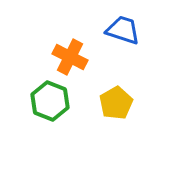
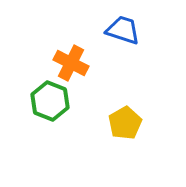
orange cross: moved 1 px right, 6 px down
yellow pentagon: moved 9 px right, 20 px down
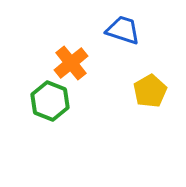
orange cross: rotated 24 degrees clockwise
yellow pentagon: moved 25 px right, 32 px up
